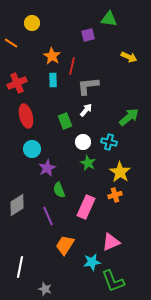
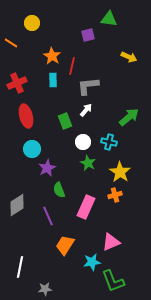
gray star: rotated 24 degrees counterclockwise
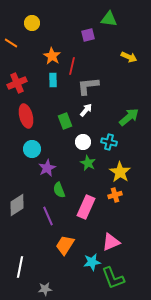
green L-shape: moved 3 px up
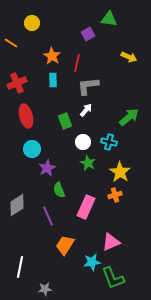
purple square: moved 1 px up; rotated 16 degrees counterclockwise
red line: moved 5 px right, 3 px up
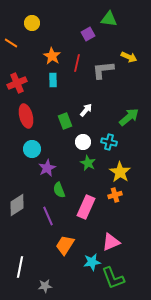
gray L-shape: moved 15 px right, 16 px up
gray star: moved 3 px up
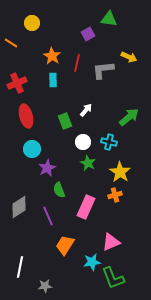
gray diamond: moved 2 px right, 2 px down
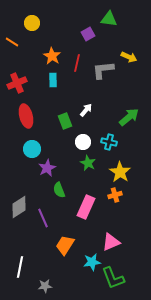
orange line: moved 1 px right, 1 px up
purple line: moved 5 px left, 2 px down
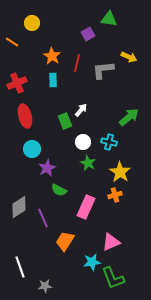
white arrow: moved 5 px left
red ellipse: moved 1 px left
green semicircle: rotated 42 degrees counterclockwise
orange trapezoid: moved 4 px up
white line: rotated 30 degrees counterclockwise
